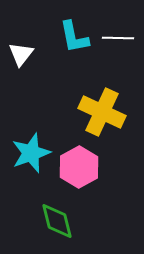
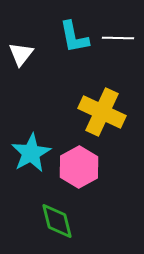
cyan star: rotated 9 degrees counterclockwise
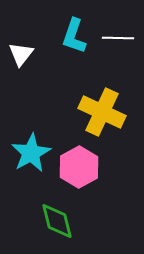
cyan L-shape: moved 1 px up; rotated 30 degrees clockwise
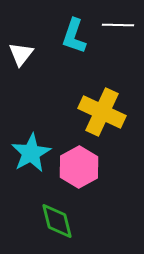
white line: moved 13 px up
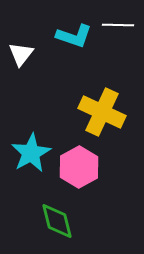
cyan L-shape: rotated 90 degrees counterclockwise
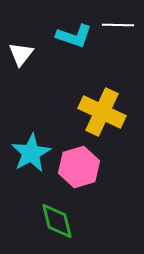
pink hexagon: rotated 12 degrees clockwise
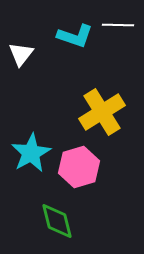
cyan L-shape: moved 1 px right
yellow cross: rotated 33 degrees clockwise
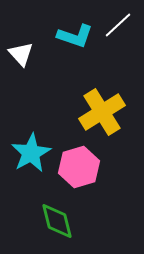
white line: rotated 44 degrees counterclockwise
white triangle: rotated 20 degrees counterclockwise
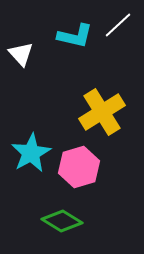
cyan L-shape: rotated 6 degrees counterclockwise
green diamond: moved 5 px right; rotated 45 degrees counterclockwise
